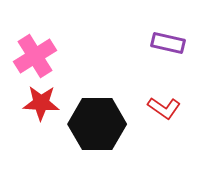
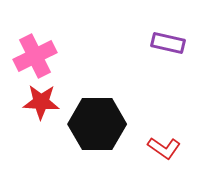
pink cross: rotated 6 degrees clockwise
red star: moved 1 px up
red L-shape: moved 40 px down
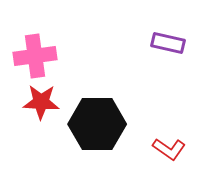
pink cross: rotated 18 degrees clockwise
red L-shape: moved 5 px right, 1 px down
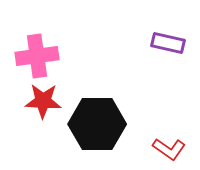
pink cross: moved 2 px right
red star: moved 2 px right, 1 px up
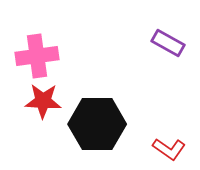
purple rectangle: rotated 16 degrees clockwise
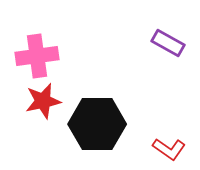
red star: rotated 15 degrees counterclockwise
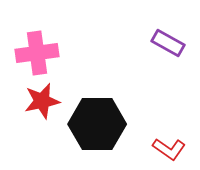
pink cross: moved 3 px up
red star: moved 1 px left
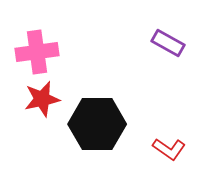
pink cross: moved 1 px up
red star: moved 2 px up
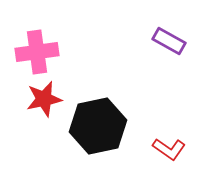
purple rectangle: moved 1 px right, 2 px up
red star: moved 2 px right
black hexagon: moved 1 px right, 2 px down; rotated 12 degrees counterclockwise
